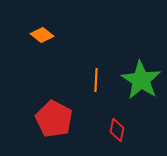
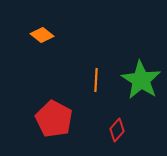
red diamond: rotated 30 degrees clockwise
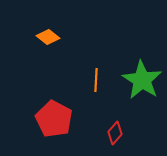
orange diamond: moved 6 px right, 2 px down
green star: moved 1 px right
red diamond: moved 2 px left, 3 px down
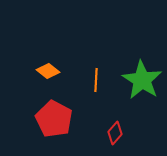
orange diamond: moved 34 px down
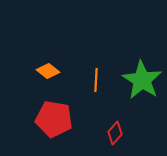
red pentagon: rotated 18 degrees counterclockwise
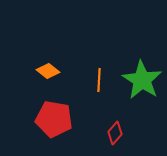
orange line: moved 3 px right
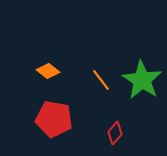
orange line: moved 2 px right; rotated 40 degrees counterclockwise
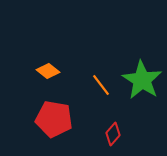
orange line: moved 5 px down
red diamond: moved 2 px left, 1 px down
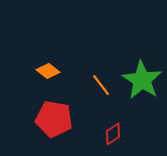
red diamond: rotated 15 degrees clockwise
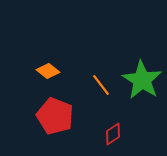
red pentagon: moved 1 px right, 3 px up; rotated 12 degrees clockwise
